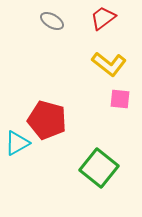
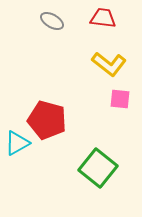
red trapezoid: rotated 44 degrees clockwise
green square: moved 1 px left
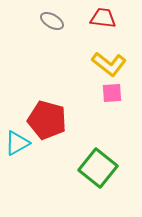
pink square: moved 8 px left, 6 px up; rotated 10 degrees counterclockwise
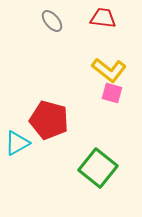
gray ellipse: rotated 20 degrees clockwise
yellow L-shape: moved 6 px down
pink square: rotated 20 degrees clockwise
red pentagon: moved 2 px right
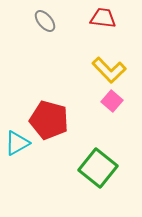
gray ellipse: moved 7 px left
yellow L-shape: rotated 8 degrees clockwise
pink square: moved 8 px down; rotated 25 degrees clockwise
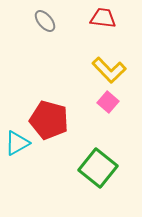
pink square: moved 4 px left, 1 px down
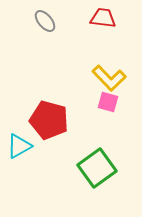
yellow L-shape: moved 8 px down
pink square: rotated 25 degrees counterclockwise
cyan triangle: moved 2 px right, 3 px down
green square: moved 1 px left; rotated 15 degrees clockwise
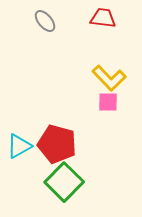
pink square: rotated 15 degrees counterclockwise
red pentagon: moved 8 px right, 24 px down
green square: moved 33 px left, 14 px down; rotated 9 degrees counterclockwise
